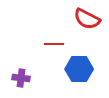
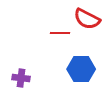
red line: moved 6 px right, 11 px up
blue hexagon: moved 2 px right
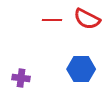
red line: moved 8 px left, 13 px up
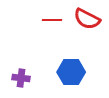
blue hexagon: moved 10 px left, 3 px down
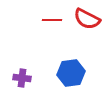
blue hexagon: moved 1 px down; rotated 8 degrees counterclockwise
purple cross: moved 1 px right
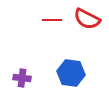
blue hexagon: rotated 16 degrees clockwise
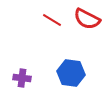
red line: rotated 30 degrees clockwise
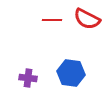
red line: rotated 30 degrees counterclockwise
purple cross: moved 6 px right
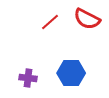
red line: moved 2 px left, 2 px down; rotated 42 degrees counterclockwise
blue hexagon: rotated 8 degrees counterclockwise
